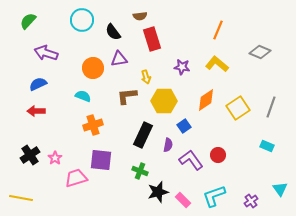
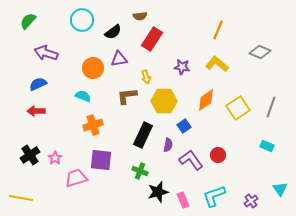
black semicircle: rotated 90 degrees counterclockwise
red rectangle: rotated 50 degrees clockwise
pink rectangle: rotated 21 degrees clockwise
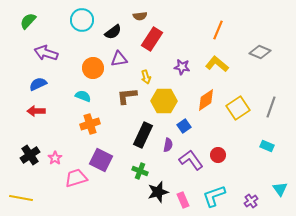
orange cross: moved 3 px left, 1 px up
purple square: rotated 20 degrees clockwise
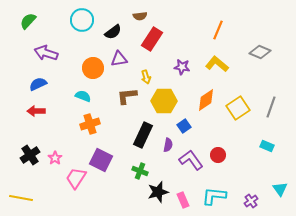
pink trapezoid: rotated 40 degrees counterclockwise
cyan L-shape: rotated 25 degrees clockwise
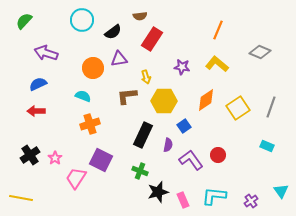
green semicircle: moved 4 px left
cyan triangle: moved 1 px right, 2 px down
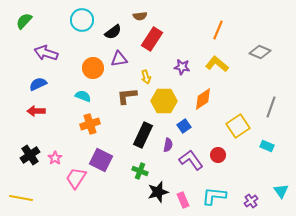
orange diamond: moved 3 px left, 1 px up
yellow square: moved 18 px down
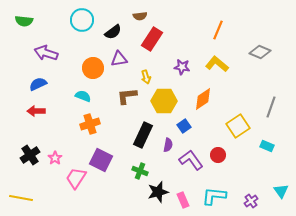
green semicircle: rotated 126 degrees counterclockwise
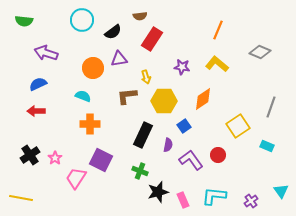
orange cross: rotated 18 degrees clockwise
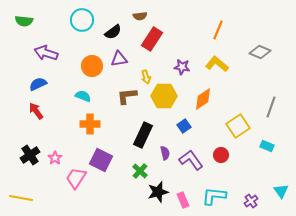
orange circle: moved 1 px left, 2 px up
yellow hexagon: moved 5 px up
red arrow: rotated 54 degrees clockwise
purple semicircle: moved 3 px left, 8 px down; rotated 24 degrees counterclockwise
red circle: moved 3 px right
green cross: rotated 21 degrees clockwise
